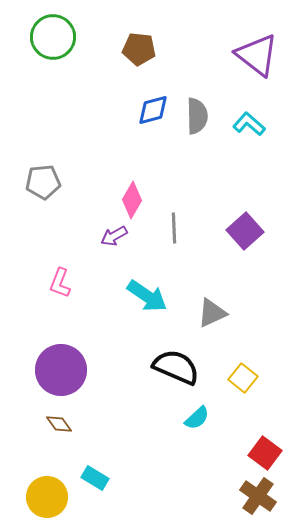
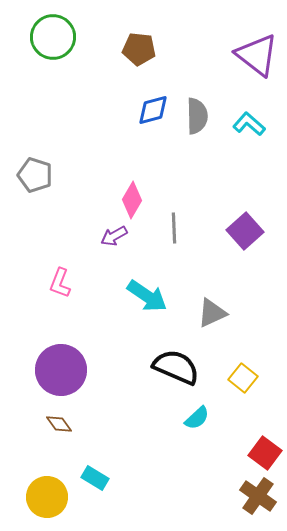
gray pentagon: moved 8 px left, 7 px up; rotated 24 degrees clockwise
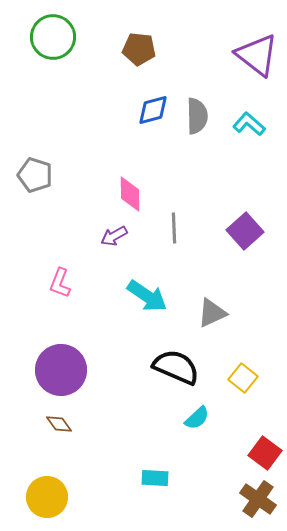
pink diamond: moved 2 px left, 6 px up; rotated 30 degrees counterclockwise
cyan rectangle: moved 60 px right; rotated 28 degrees counterclockwise
brown cross: moved 3 px down
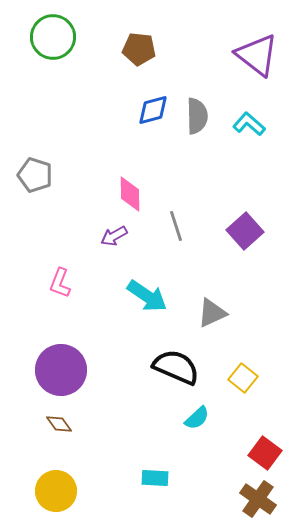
gray line: moved 2 px right, 2 px up; rotated 16 degrees counterclockwise
yellow circle: moved 9 px right, 6 px up
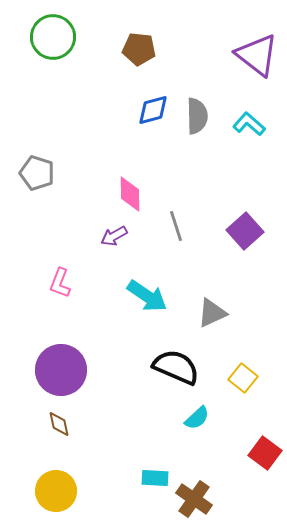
gray pentagon: moved 2 px right, 2 px up
brown diamond: rotated 24 degrees clockwise
brown cross: moved 64 px left
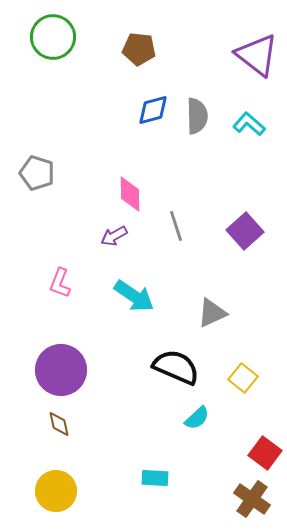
cyan arrow: moved 13 px left
brown cross: moved 58 px right
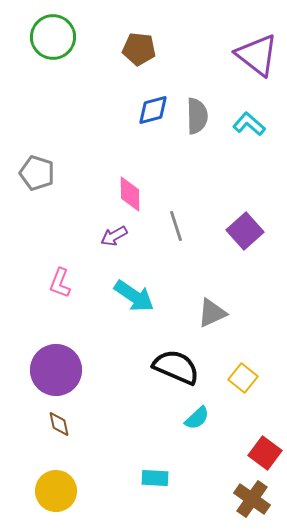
purple circle: moved 5 px left
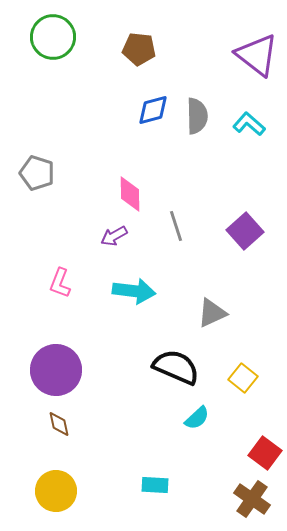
cyan arrow: moved 5 px up; rotated 27 degrees counterclockwise
cyan rectangle: moved 7 px down
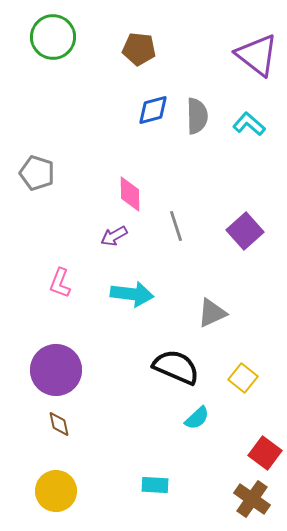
cyan arrow: moved 2 px left, 3 px down
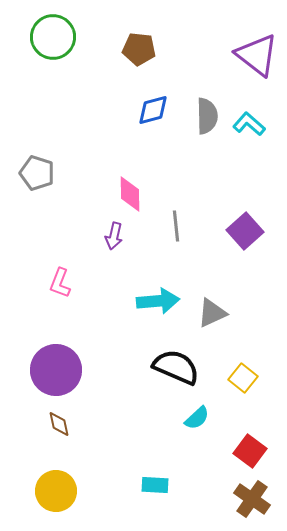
gray semicircle: moved 10 px right
gray line: rotated 12 degrees clockwise
purple arrow: rotated 48 degrees counterclockwise
cyan arrow: moved 26 px right, 7 px down; rotated 12 degrees counterclockwise
red square: moved 15 px left, 2 px up
